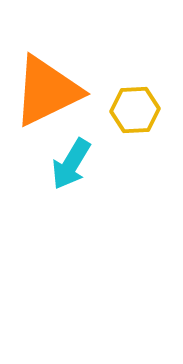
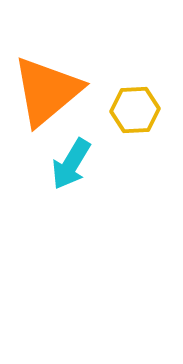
orange triangle: rotated 14 degrees counterclockwise
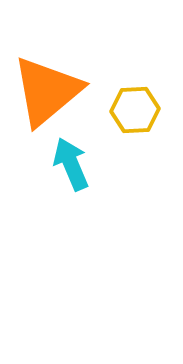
cyan arrow: rotated 126 degrees clockwise
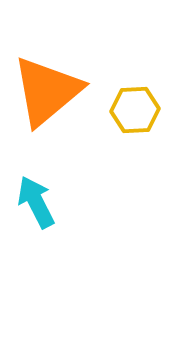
cyan arrow: moved 35 px left, 38 px down; rotated 4 degrees counterclockwise
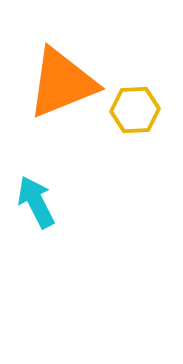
orange triangle: moved 15 px right, 8 px up; rotated 18 degrees clockwise
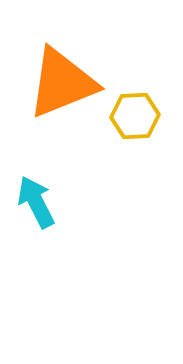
yellow hexagon: moved 6 px down
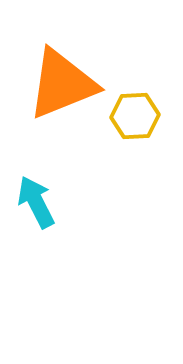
orange triangle: moved 1 px down
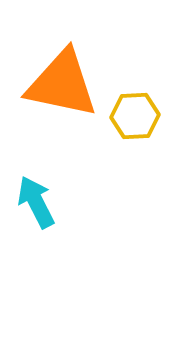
orange triangle: rotated 34 degrees clockwise
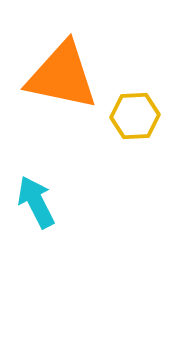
orange triangle: moved 8 px up
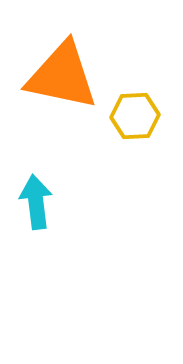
cyan arrow: rotated 20 degrees clockwise
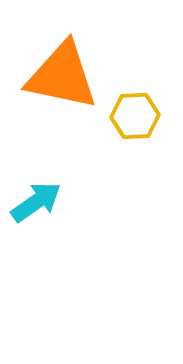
cyan arrow: rotated 62 degrees clockwise
